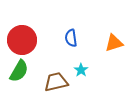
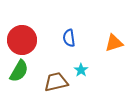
blue semicircle: moved 2 px left
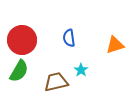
orange triangle: moved 1 px right, 2 px down
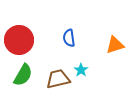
red circle: moved 3 px left
green semicircle: moved 4 px right, 4 px down
brown trapezoid: moved 2 px right, 3 px up
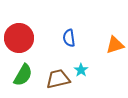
red circle: moved 2 px up
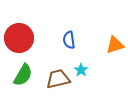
blue semicircle: moved 2 px down
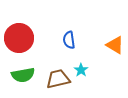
orange triangle: rotated 48 degrees clockwise
green semicircle: rotated 50 degrees clockwise
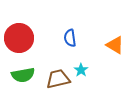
blue semicircle: moved 1 px right, 2 px up
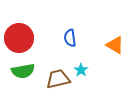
green semicircle: moved 4 px up
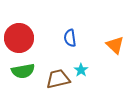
orange triangle: rotated 12 degrees clockwise
